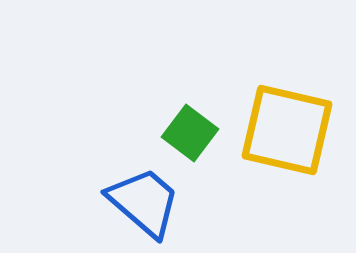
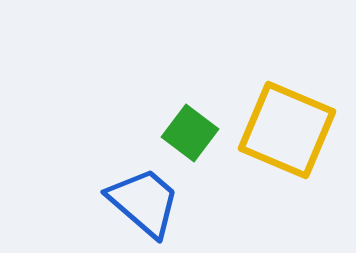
yellow square: rotated 10 degrees clockwise
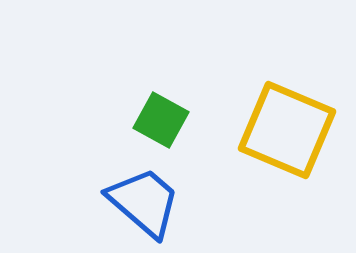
green square: moved 29 px left, 13 px up; rotated 8 degrees counterclockwise
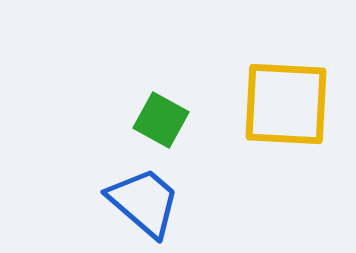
yellow square: moved 1 px left, 26 px up; rotated 20 degrees counterclockwise
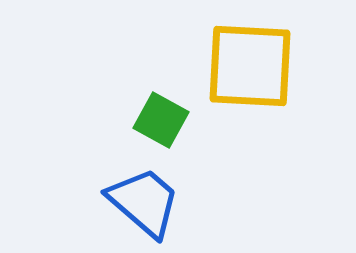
yellow square: moved 36 px left, 38 px up
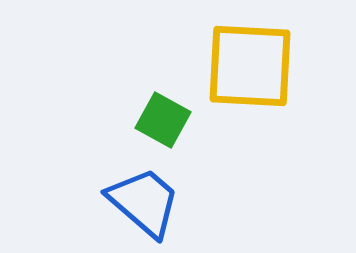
green square: moved 2 px right
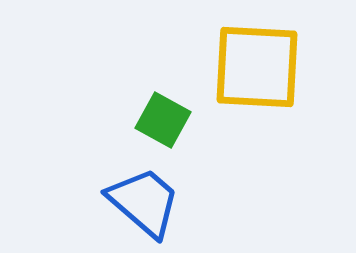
yellow square: moved 7 px right, 1 px down
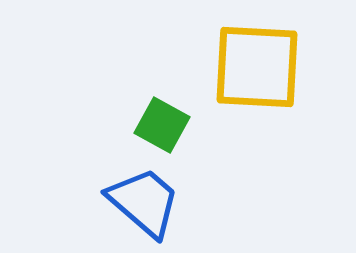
green square: moved 1 px left, 5 px down
